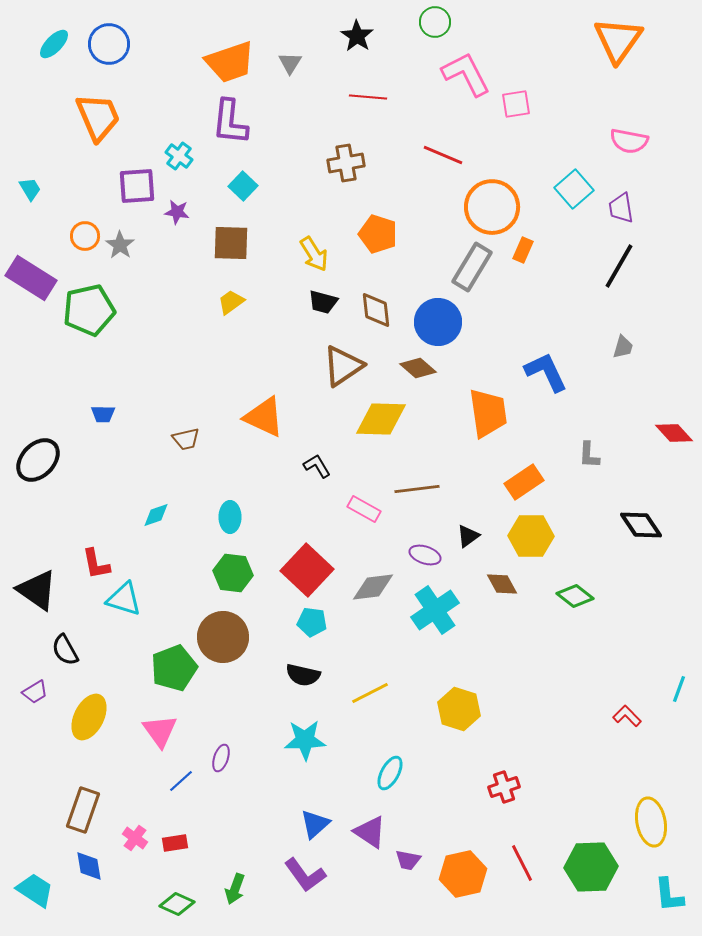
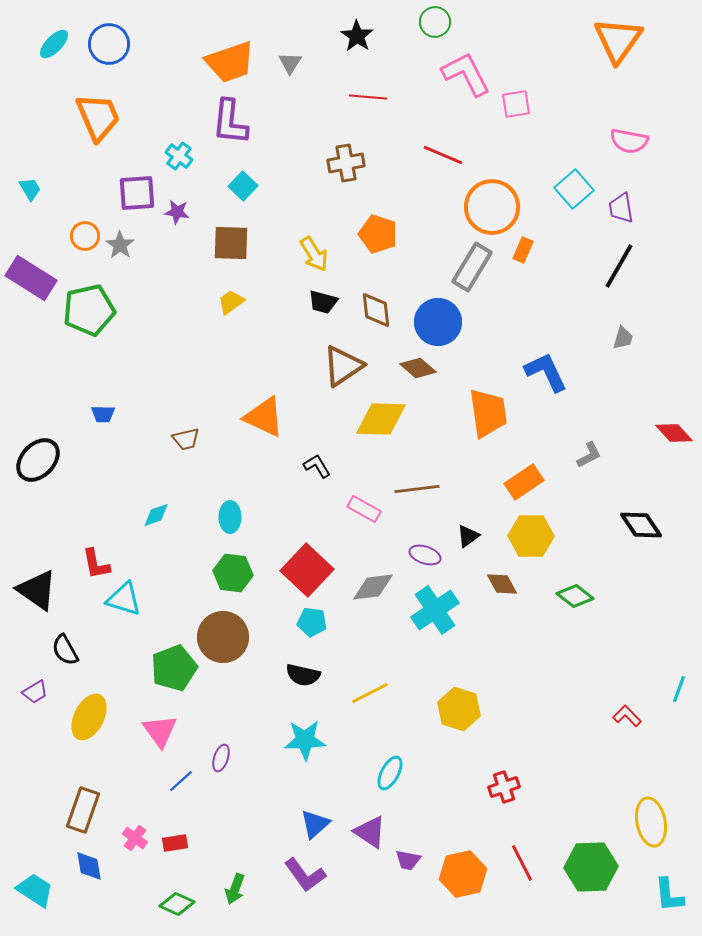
purple square at (137, 186): moved 7 px down
gray trapezoid at (623, 347): moved 9 px up
gray L-shape at (589, 455): rotated 120 degrees counterclockwise
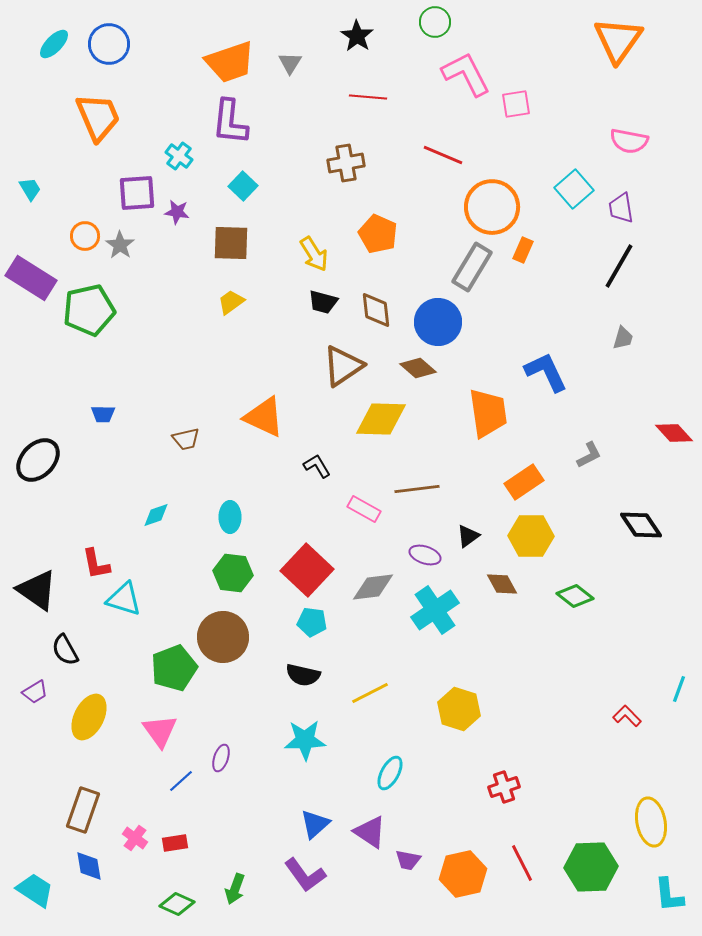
orange pentagon at (378, 234): rotated 6 degrees clockwise
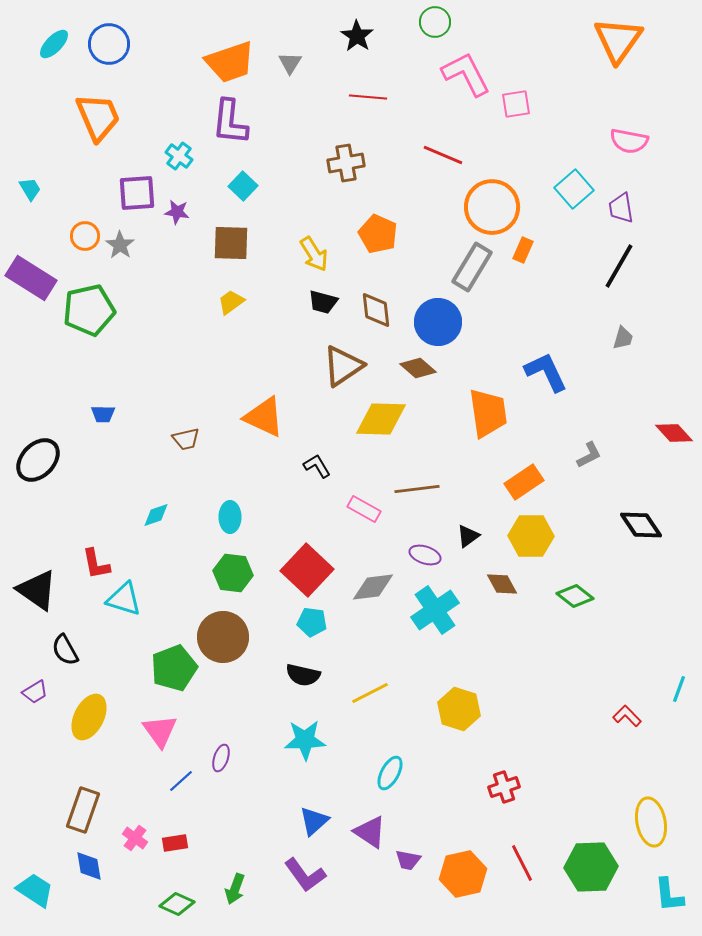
blue triangle at (315, 824): moved 1 px left, 3 px up
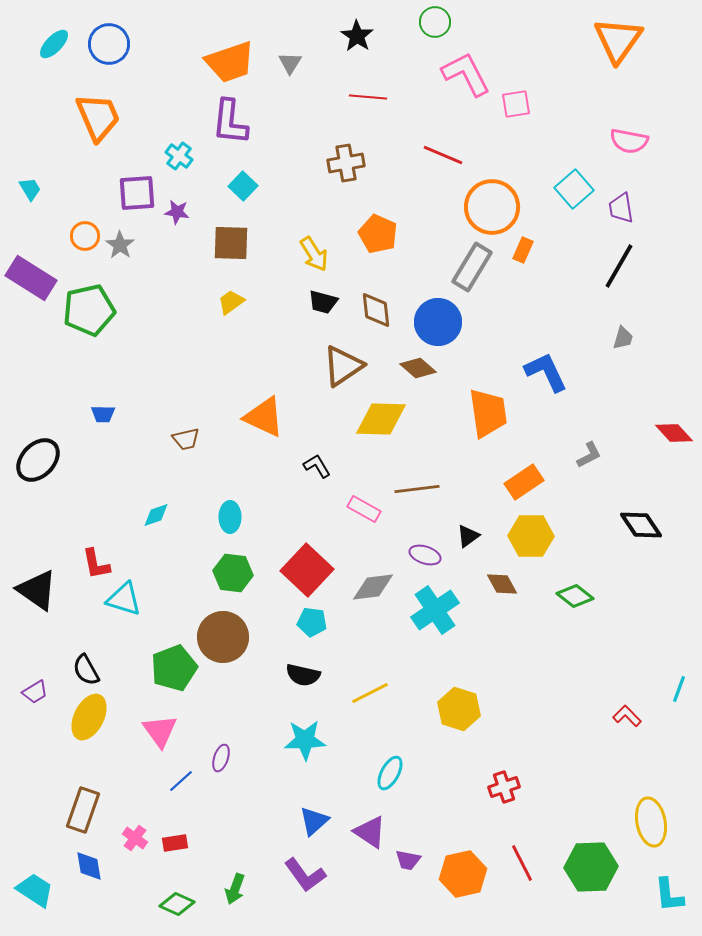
black semicircle at (65, 650): moved 21 px right, 20 px down
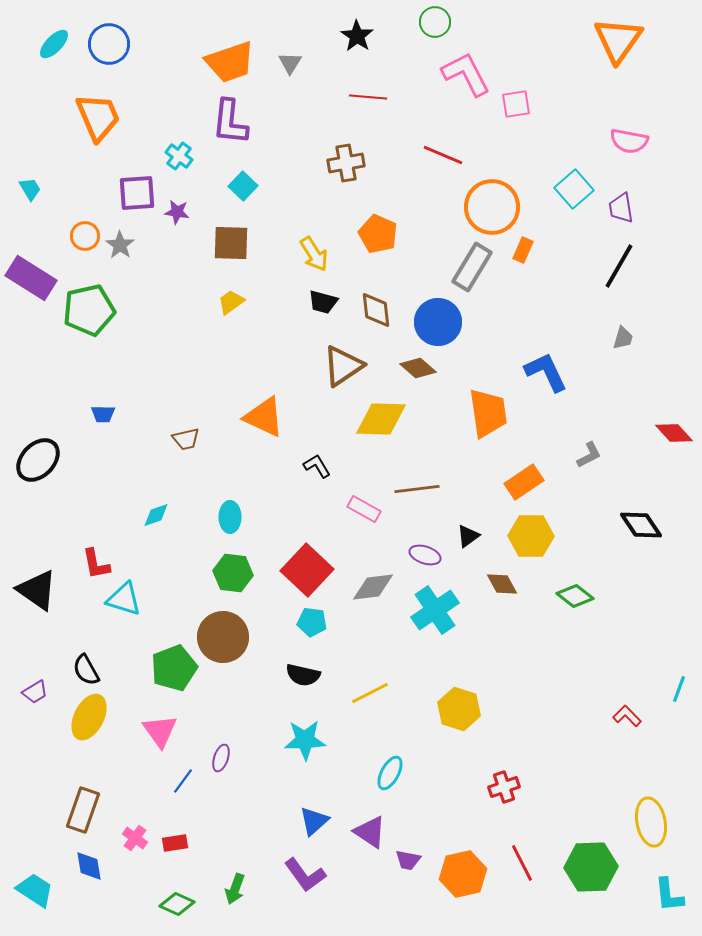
blue line at (181, 781): moved 2 px right; rotated 12 degrees counterclockwise
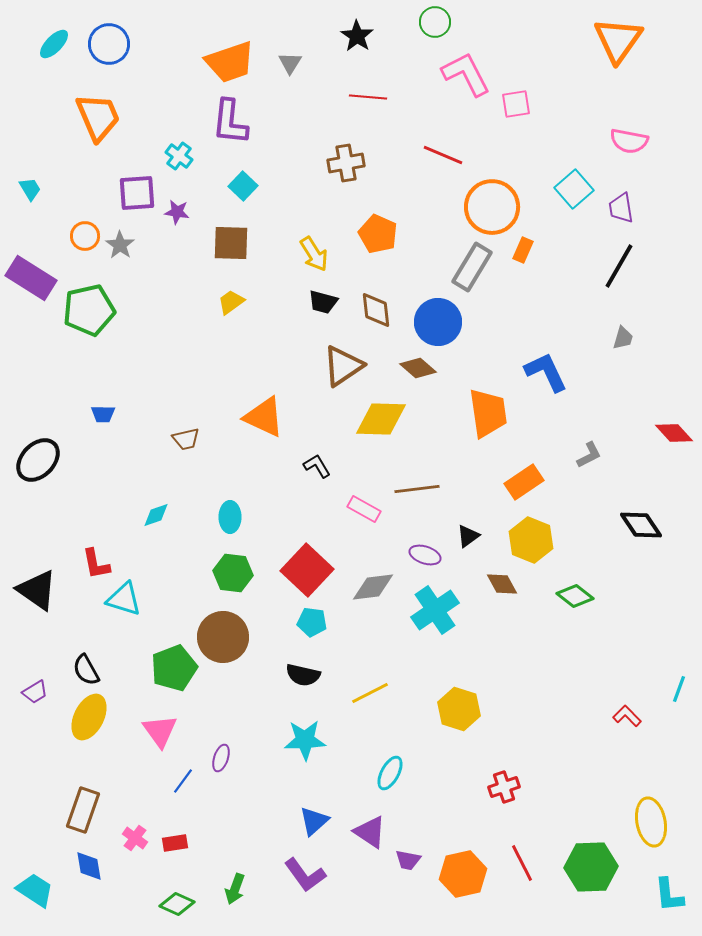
yellow hexagon at (531, 536): moved 4 px down; rotated 21 degrees clockwise
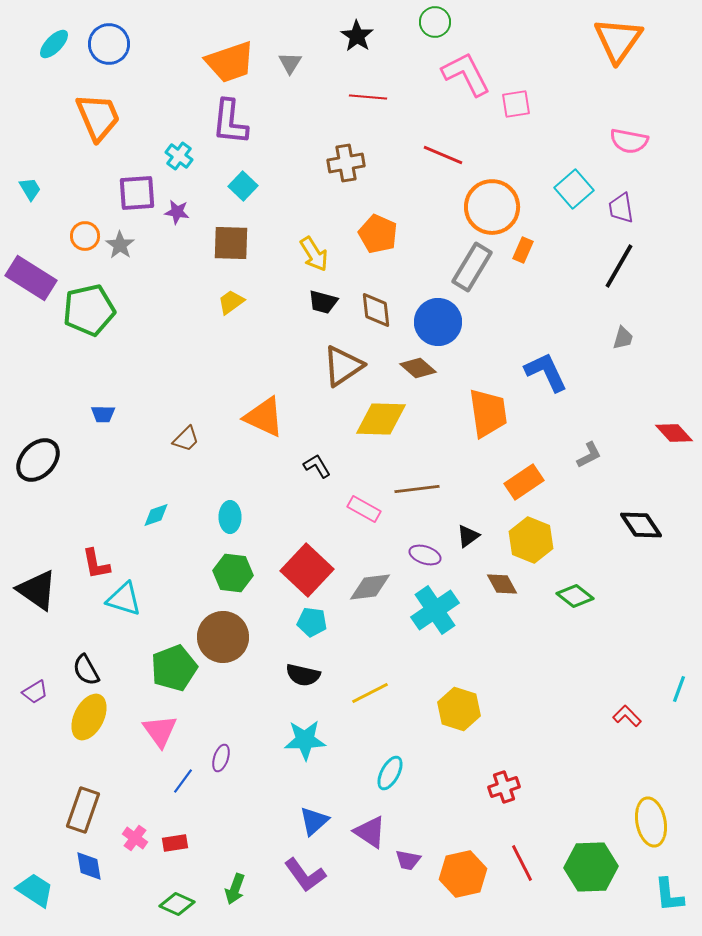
brown trapezoid at (186, 439): rotated 32 degrees counterclockwise
gray diamond at (373, 587): moved 3 px left
